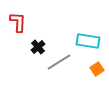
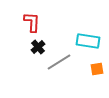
red L-shape: moved 14 px right
orange square: rotated 24 degrees clockwise
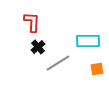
cyan rectangle: rotated 10 degrees counterclockwise
gray line: moved 1 px left, 1 px down
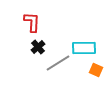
cyan rectangle: moved 4 px left, 7 px down
orange square: moved 1 px left, 1 px down; rotated 32 degrees clockwise
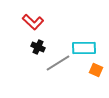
red L-shape: moved 1 px right; rotated 130 degrees clockwise
black cross: rotated 24 degrees counterclockwise
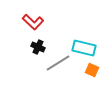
cyan rectangle: rotated 15 degrees clockwise
orange square: moved 4 px left
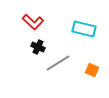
cyan rectangle: moved 19 px up
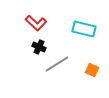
red L-shape: moved 3 px right, 1 px down
black cross: moved 1 px right
gray line: moved 1 px left, 1 px down
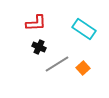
red L-shape: rotated 45 degrees counterclockwise
cyan rectangle: rotated 20 degrees clockwise
orange square: moved 9 px left, 2 px up; rotated 24 degrees clockwise
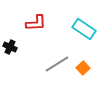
black cross: moved 29 px left
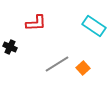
cyan rectangle: moved 10 px right, 3 px up
